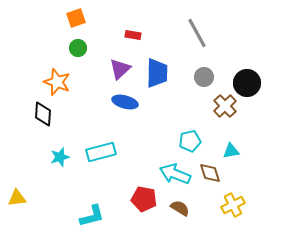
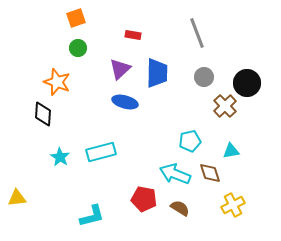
gray line: rotated 8 degrees clockwise
cyan star: rotated 24 degrees counterclockwise
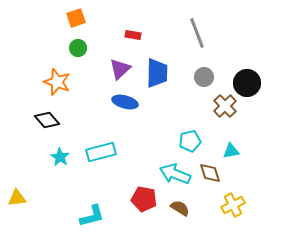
black diamond: moved 4 px right, 6 px down; rotated 45 degrees counterclockwise
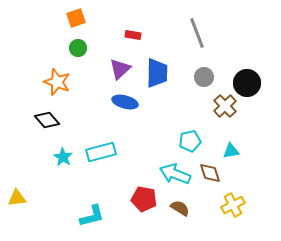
cyan star: moved 3 px right
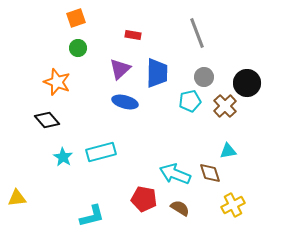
cyan pentagon: moved 40 px up
cyan triangle: moved 3 px left
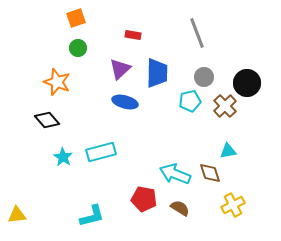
yellow triangle: moved 17 px down
